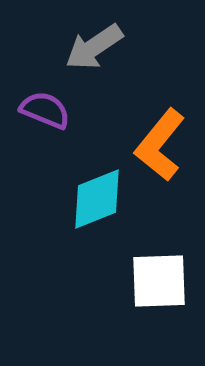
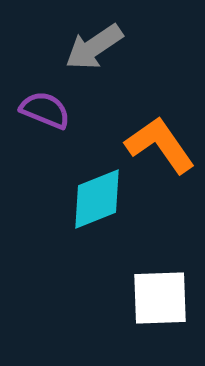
orange L-shape: rotated 106 degrees clockwise
white square: moved 1 px right, 17 px down
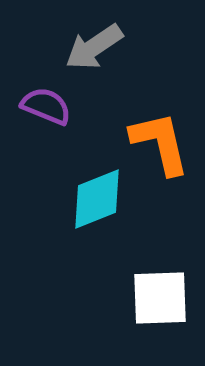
purple semicircle: moved 1 px right, 4 px up
orange L-shape: moved 2 px up; rotated 22 degrees clockwise
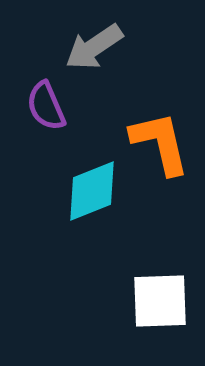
purple semicircle: rotated 135 degrees counterclockwise
cyan diamond: moved 5 px left, 8 px up
white square: moved 3 px down
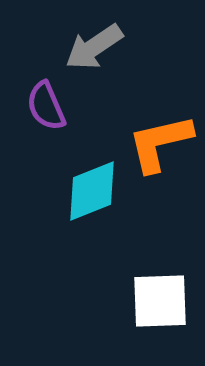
orange L-shape: rotated 90 degrees counterclockwise
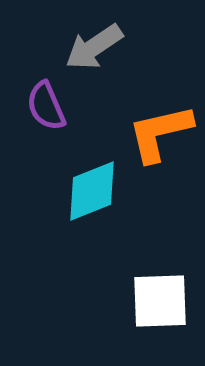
orange L-shape: moved 10 px up
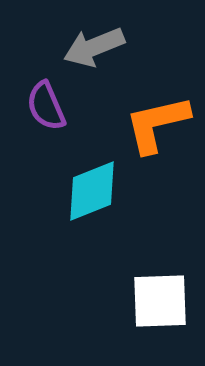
gray arrow: rotated 12 degrees clockwise
orange L-shape: moved 3 px left, 9 px up
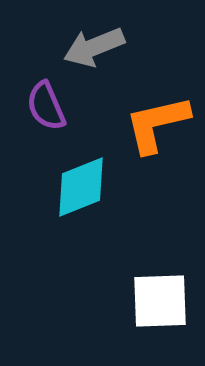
cyan diamond: moved 11 px left, 4 px up
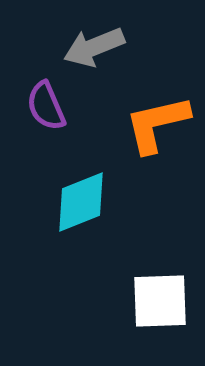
cyan diamond: moved 15 px down
